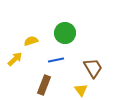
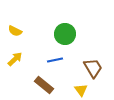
green circle: moved 1 px down
yellow semicircle: moved 16 px left, 10 px up; rotated 136 degrees counterclockwise
blue line: moved 1 px left
brown rectangle: rotated 72 degrees counterclockwise
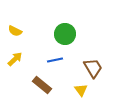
brown rectangle: moved 2 px left
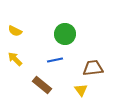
yellow arrow: rotated 91 degrees counterclockwise
brown trapezoid: rotated 65 degrees counterclockwise
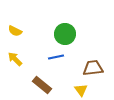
blue line: moved 1 px right, 3 px up
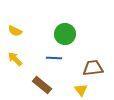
blue line: moved 2 px left, 1 px down; rotated 14 degrees clockwise
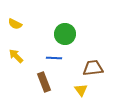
yellow semicircle: moved 7 px up
yellow arrow: moved 1 px right, 3 px up
brown rectangle: moved 2 px right, 3 px up; rotated 30 degrees clockwise
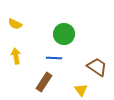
green circle: moved 1 px left
yellow arrow: rotated 35 degrees clockwise
brown trapezoid: moved 4 px right, 1 px up; rotated 40 degrees clockwise
brown rectangle: rotated 54 degrees clockwise
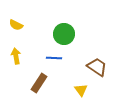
yellow semicircle: moved 1 px right, 1 px down
brown rectangle: moved 5 px left, 1 px down
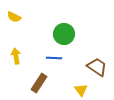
yellow semicircle: moved 2 px left, 8 px up
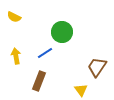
green circle: moved 2 px left, 2 px up
blue line: moved 9 px left, 5 px up; rotated 35 degrees counterclockwise
brown trapezoid: rotated 90 degrees counterclockwise
brown rectangle: moved 2 px up; rotated 12 degrees counterclockwise
